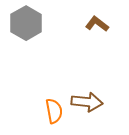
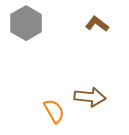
brown arrow: moved 3 px right, 5 px up
orange semicircle: rotated 20 degrees counterclockwise
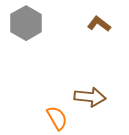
brown L-shape: moved 2 px right
orange semicircle: moved 3 px right, 7 px down
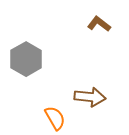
gray hexagon: moved 36 px down
orange semicircle: moved 2 px left
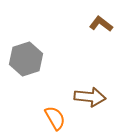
brown L-shape: moved 2 px right
gray hexagon: rotated 12 degrees clockwise
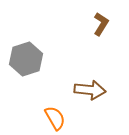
brown L-shape: rotated 85 degrees clockwise
brown arrow: moved 7 px up
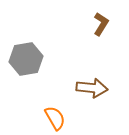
gray hexagon: rotated 8 degrees clockwise
brown arrow: moved 2 px right, 2 px up
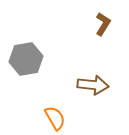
brown L-shape: moved 2 px right
brown arrow: moved 1 px right, 3 px up
